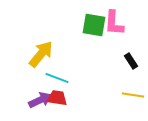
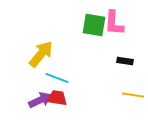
black rectangle: moved 6 px left; rotated 49 degrees counterclockwise
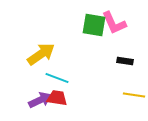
pink L-shape: rotated 28 degrees counterclockwise
yellow arrow: rotated 16 degrees clockwise
yellow line: moved 1 px right
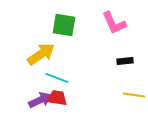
green square: moved 30 px left
black rectangle: rotated 14 degrees counterclockwise
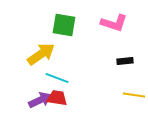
pink L-shape: rotated 48 degrees counterclockwise
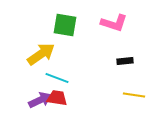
green square: moved 1 px right
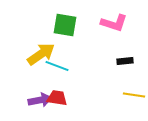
cyan line: moved 12 px up
purple arrow: rotated 15 degrees clockwise
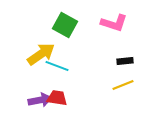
green square: rotated 20 degrees clockwise
yellow line: moved 11 px left, 10 px up; rotated 30 degrees counterclockwise
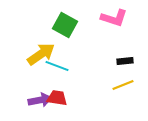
pink L-shape: moved 5 px up
